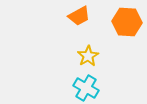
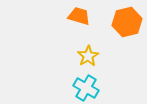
orange trapezoid: rotated 135 degrees counterclockwise
orange hexagon: rotated 16 degrees counterclockwise
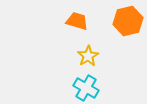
orange trapezoid: moved 2 px left, 5 px down
orange hexagon: moved 1 px right, 1 px up
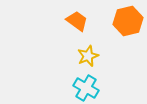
orange trapezoid: rotated 20 degrees clockwise
yellow star: rotated 10 degrees clockwise
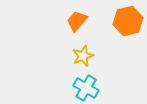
orange trapezoid: rotated 85 degrees counterclockwise
yellow star: moved 5 px left
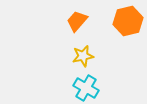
yellow star: rotated 10 degrees clockwise
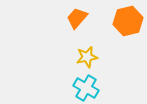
orange trapezoid: moved 3 px up
yellow star: moved 4 px right, 1 px down
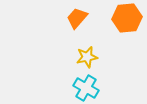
orange hexagon: moved 1 px left, 3 px up; rotated 8 degrees clockwise
